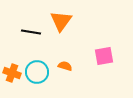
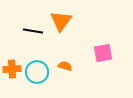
black line: moved 2 px right, 1 px up
pink square: moved 1 px left, 3 px up
orange cross: moved 4 px up; rotated 24 degrees counterclockwise
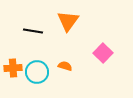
orange triangle: moved 7 px right
pink square: rotated 36 degrees counterclockwise
orange cross: moved 1 px right, 1 px up
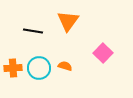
cyan circle: moved 2 px right, 4 px up
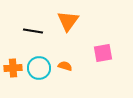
pink square: rotated 36 degrees clockwise
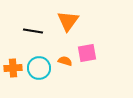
pink square: moved 16 px left
orange semicircle: moved 5 px up
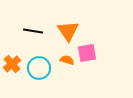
orange triangle: moved 10 px down; rotated 10 degrees counterclockwise
orange semicircle: moved 2 px right, 1 px up
orange cross: moved 1 px left, 4 px up; rotated 36 degrees counterclockwise
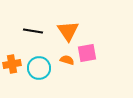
orange cross: rotated 30 degrees clockwise
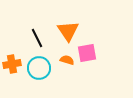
black line: moved 4 px right, 7 px down; rotated 54 degrees clockwise
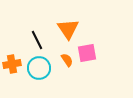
orange triangle: moved 2 px up
black line: moved 2 px down
orange semicircle: rotated 40 degrees clockwise
